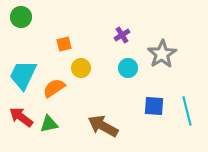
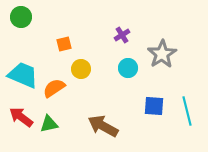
yellow circle: moved 1 px down
cyan trapezoid: rotated 88 degrees clockwise
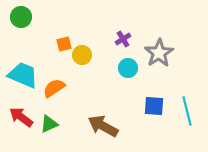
purple cross: moved 1 px right, 4 px down
gray star: moved 3 px left, 1 px up
yellow circle: moved 1 px right, 14 px up
green triangle: rotated 12 degrees counterclockwise
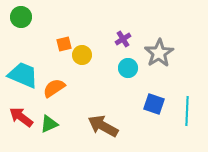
blue square: moved 2 px up; rotated 15 degrees clockwise
cyan line: rotated 16 degrees clockwise
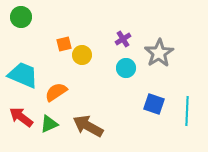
cyan circle: moved 2 px left
orange semicircle: moved 2 px right, 4 px down
brown arrow: moved 15 px left
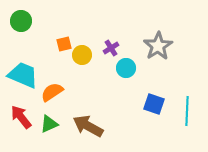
green circle: moved 4 px down
purple cross: moved 12 px left, 9 px down
gray star: moved 1 px left, 7 px up
orange semicircle: moved 4 px left
red arrow: rotated 15 degrees clockwise
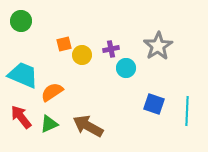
purple cross: moved 1 px down; rotated 21 degrees clockwise
